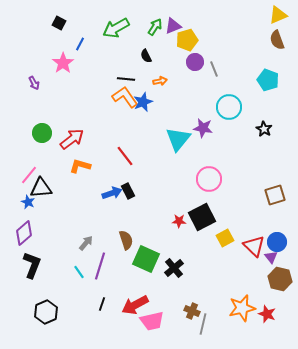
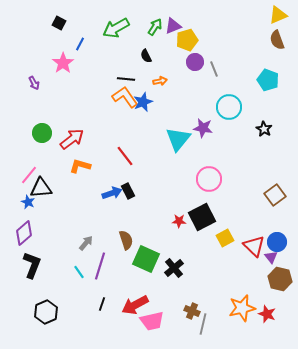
brown square at (275, 195): rotated 20 degrees counterclockwise
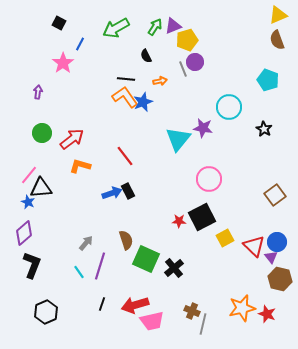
gray line at (214, 69): moved 31 px left
purple arrow at (34, 83): moved 4 px right, 9 px down; rotated 144 degrees counterclockwise
red arrow at (135, 305): rotated 12 degrees clockwise
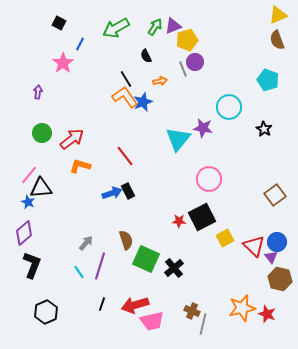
black line at (126, 79): rotated 54 degrees clockwise
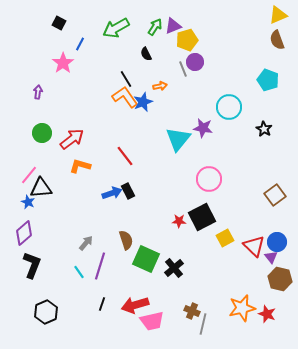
black semicircle at (146, 56): moved 2 px up
orange arrow at (160, 81): moved 5 px down
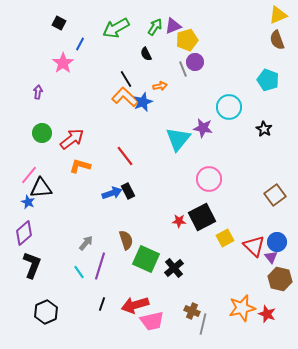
orange L-shape at (125, 97): rotated 12 degrees counterclockwise
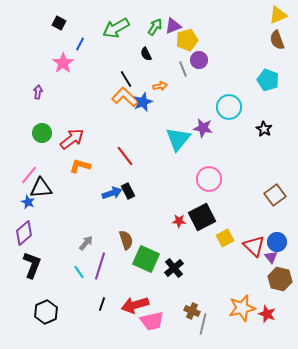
purple circle at (195, 62): moved 4 px right, 2 px up
